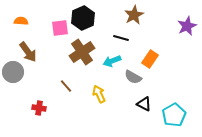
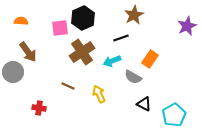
black line: rotated 35 degrees counterclockwise
brown line: moved 2 px right; rotated 24 degrees counterclockwise
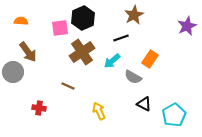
cyan arrow: rotated 18 degrees counterclockwise
yellow arrow: moved 17 px down
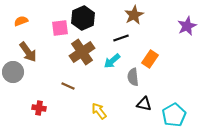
orange semicircle: rotated 24 degrees counterclockwise
gray semicircle: rotated 54 degrees clockwise
black triangle: rotated 14 degrees counterclockwise
yellow arrow: rotated 12 degrees counterclockwise
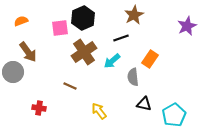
brown cross: moved 2 px right
brown line: moved 2 px right
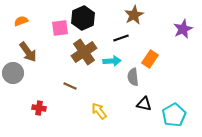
purple star: moved 4 px left, 3 px down
cyan arrow: rotated 144 degrees counterclockwise
gray circle: moved 1 px down
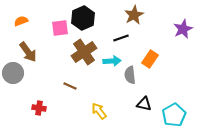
gray semicircle: moved 3 px left, 2 px up
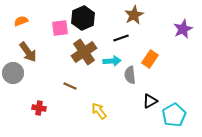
black triangle: moved 6 px right, 3 px up; rotated 42 degrees counterclockwise
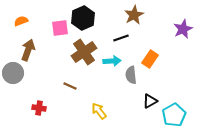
brown arrow: moved 2 px up; rotated 125 degrees counterclockwise
gray semicircle: moved 1 px right
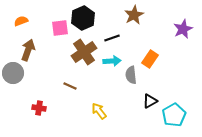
black line: moved 9 px left
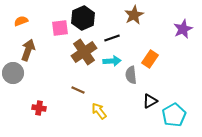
brown line: moved 8 px right, 4 px down
